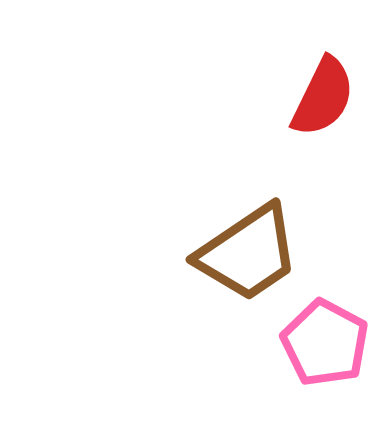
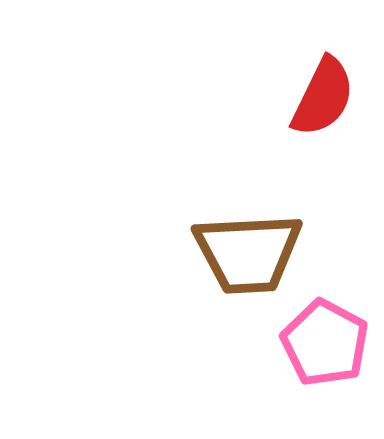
brown trapezoid: rotated 31 degrees clockwise
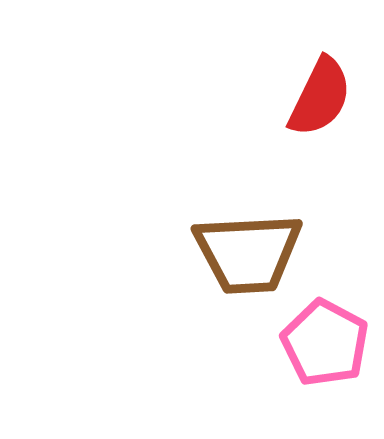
red semicircle: moved 3 px left
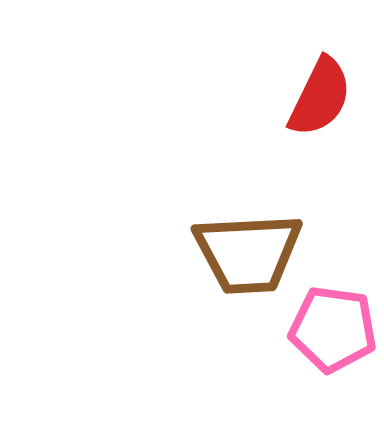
pink pentagon: moved 8 px right, 14 px up; rotated 20 degrees counterclockwise
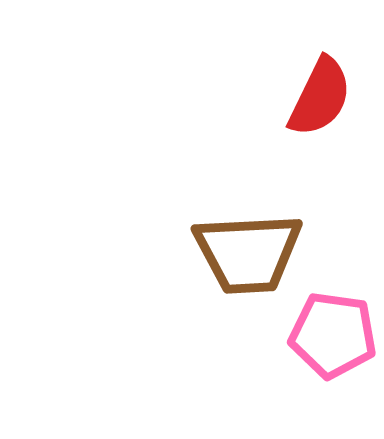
pink pentagon: moved 6 px down
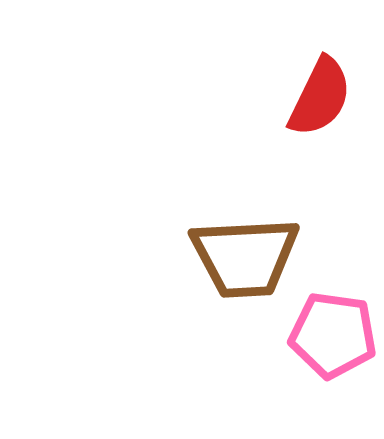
brown trapezoid: moved 3 px left, 4 px down
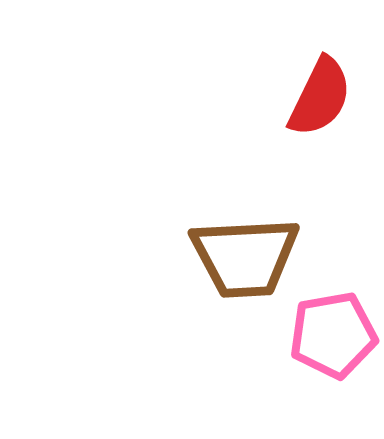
pink pentagon: rotated 18 degrees counterclockwise
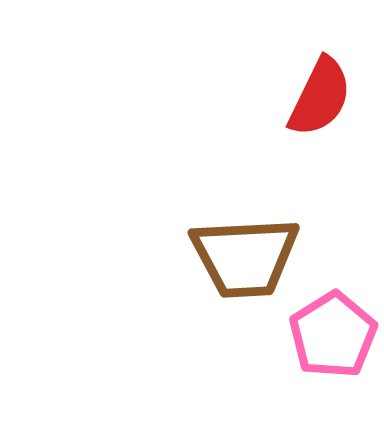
pink pentagon: rotated 22 degrees counterclockwise
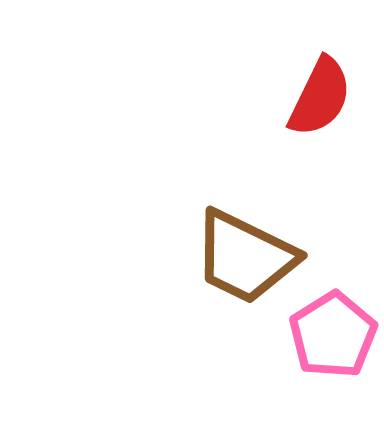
brown trapezoid: rotated 29 degrees clockwise
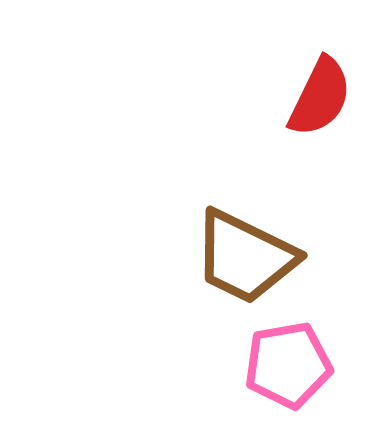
pink pentagon: moved 45 px left, 30 px down; rotated 22 degrees clockwise
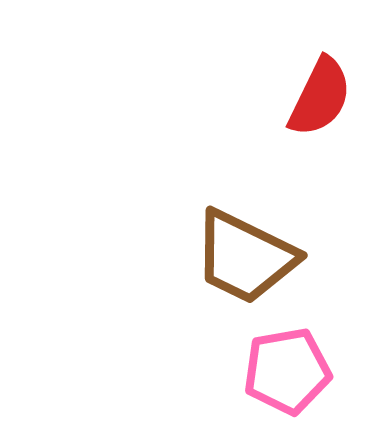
pink pentagon: moved 1 px left, 6 px down
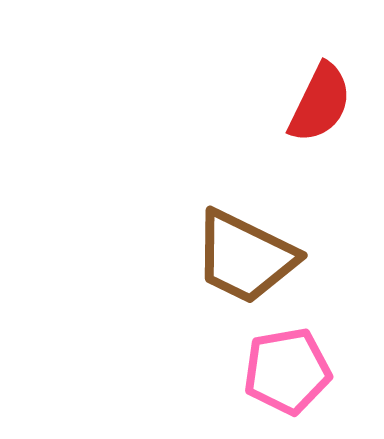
red semicircle: moved 6 px down
